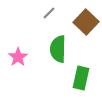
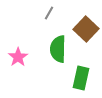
gray line: rotated 16 degrees counterclockwise
brown square: moved 7 px down
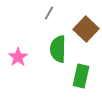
green rectangle: moved 2 px up
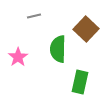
gray line: moved 15 px left, 3 px down; rotated 48 degrees clockwise
green rectangle: moved 1 px left, 6 px down
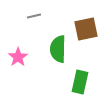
brown square: rotated 35 degrees clockwise
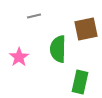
pink star: moved 1 px right
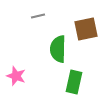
gray line: moved 4 px right
pink star: moved 3 px left, 19 px down; rotated 18 degrees counterclockwise
green rectangle: moved 6 px left
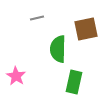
gray line: moved 1 px left, 2 px down
pink star: rotated 12 degrees clockwise
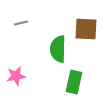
gray line: moved 16 px left, 5 px down
brown square: rotated 15 degrees clockwise
pink star: rotated 30 degrees clockwise
